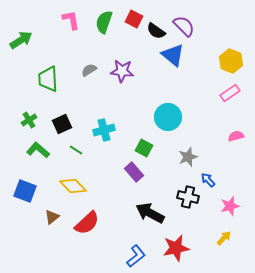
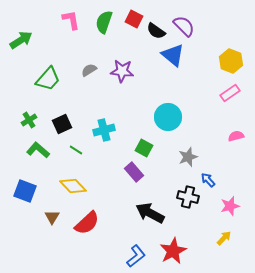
green trapezoid: rotated 136 degrees counterclockwise
brown triangle: rotated 21 degrees counterclockwise
red star: moved 3 px left, 3 px down; rotated 16 degrees counterclockwise
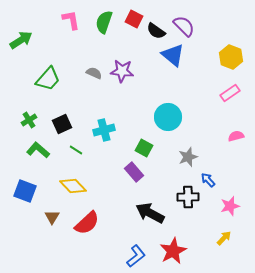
yellow hexagon: moved 4 px up
gray semicircle: moved 5 px right, 3 px down; rotated 56 degrees clockwise
black cross: rotated 15 degrees counterclockwise
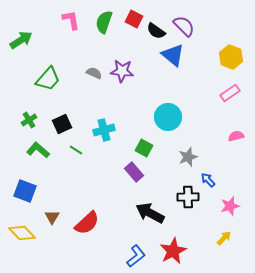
yellow diamond: moved 51 px left, 47 px down
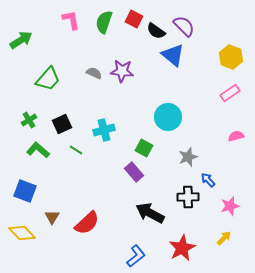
red star: moved 9 px right, 3 px up
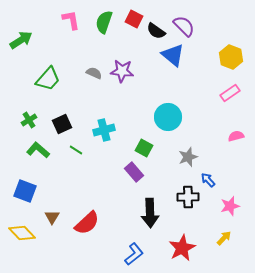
black arrow: rotated 120 degrees counterclockwise
blue L-shape: moved 2 px left, 2 px up
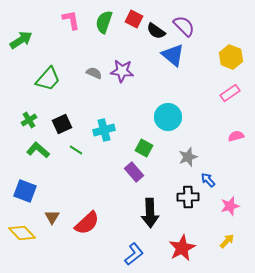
yellow arrow: moved 3 px right, 3 px down
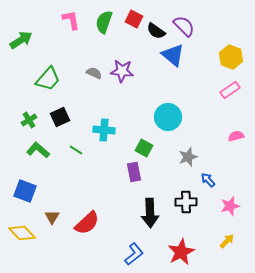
pink rectangle: moved 3 px up
black square: moved 2 px left, 7 px up
cyan cross: rotated 20 degrees clockwise
purple rectangle: rotated 30 degrees clockwise
black cross: moved 2 px left, 5 px down
red star: moved 1 px left, 4 px down
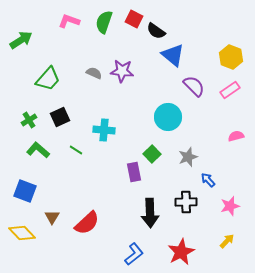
pink L-shape: moved 2 px left, 1 px down; rotated 60 degrees counterclockwise
purple semicircle: moved 10 px right, 60 px down
green square: moved 8 px right, 6 px down; rotated 18 degrees clockwise
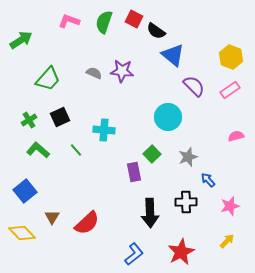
green line: rotated 16 degrees clockwise
blue square: rotated 30 degrees clockwise
